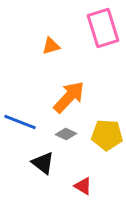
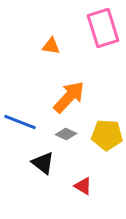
orange triangle: rotated 24 degrees clockwise
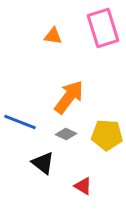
orange triangle: moved 2 px right, 10 px up
orange arrow: rotated 6 degrees counterclockwise
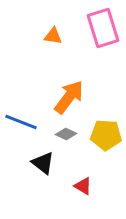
blue line: moved 1 px right
yellow pentagon: moved 1 px left
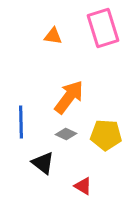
blue line: rotated 68 degrees clockwise
